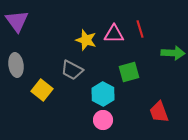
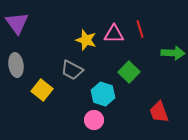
purple triangle: moved 2 px down
green square: rotated 30 degrees counterclockwise
cyan hexagon: rotated 10 degrees counterclockwise
pink circle: moved 9 px left
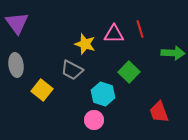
yellow star: moved 1 px left, 4 px down
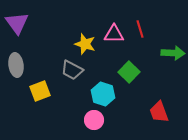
yellow square: moved 2 px left, 1 px down; rotated 30 degrees clockwise
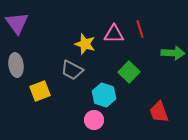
cyan hexagon: moved 1 px right, 1 px down
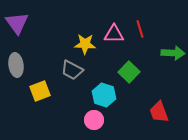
yellow star: rotated 15 degrees counterclockwise
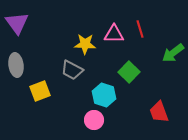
green arrow: rotated 140 degrees clockwise
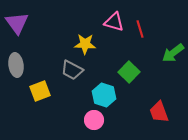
pink triangle: moved 12 px up; rotated 15 degrees clockwise
